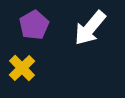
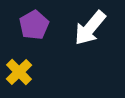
yellow cross: moved 3 px left, 4 px down
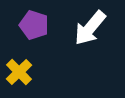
purple pentagon: rotated 24 degrees counterclockwise
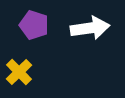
white arrow: rotated 138 degrees counterclockwise
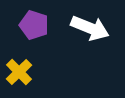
white arrow: rotated 30 degrees clockwise
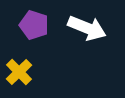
white arrow: moved 3 px left
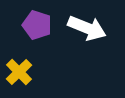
purple pentagon: moved 3 px right
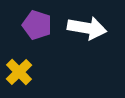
white arrow: rotated 12 degrees counterclockwise
